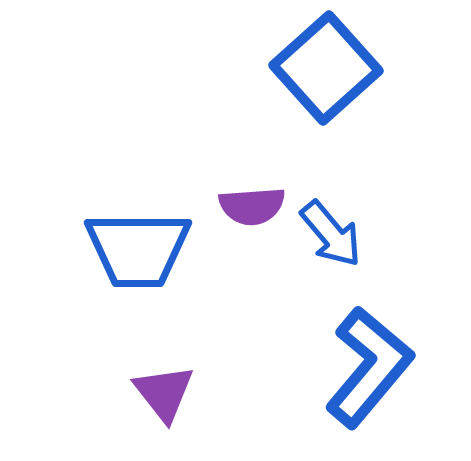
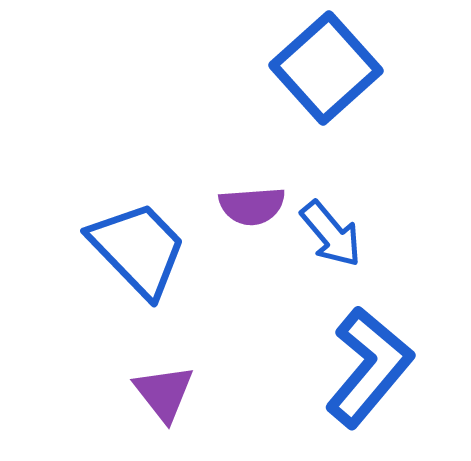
blue trapezoid: rotated 134 degrees counterclockwise
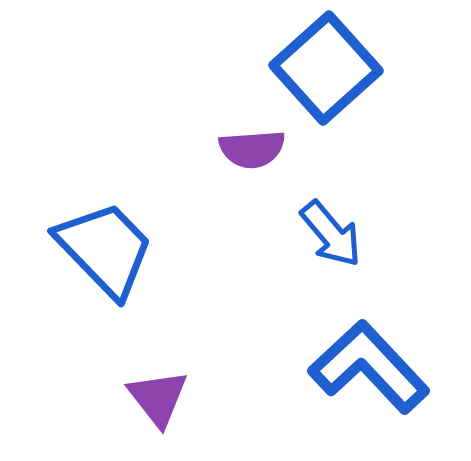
purple semicircle: moved 57 px up
blue trapezoid: moved 33 px left
blue L-shape: rotated 83 degrees counterclockwise
purple triangle: moved 6 px left, 5 px down
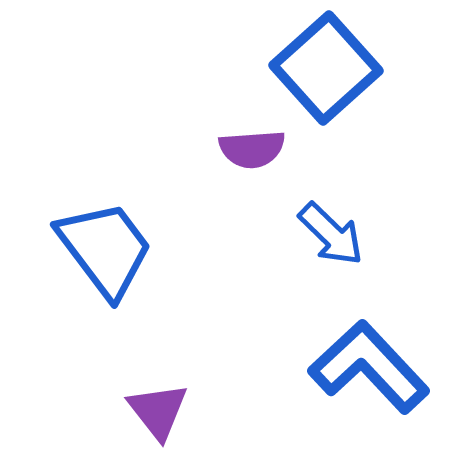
blue arrow: rotated 6 degrees counterclockwise
blue trapezoid: rotated 7 degrees clockwise
purple triangle: moved 13 px down
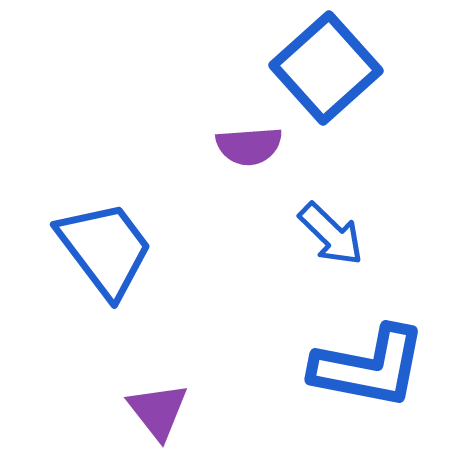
purple semicircle: moved 3 px left, 3 px up
blue L-shape: rotated 144 degrees clockwise
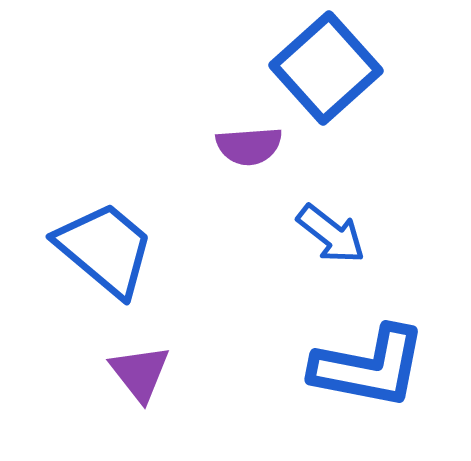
blue arrow: rotated 6 degrees counterclockwise
blue trapezoid: rotated 13 degrees counterclockwise
purple triangle: moved 18 px left, 38 px up
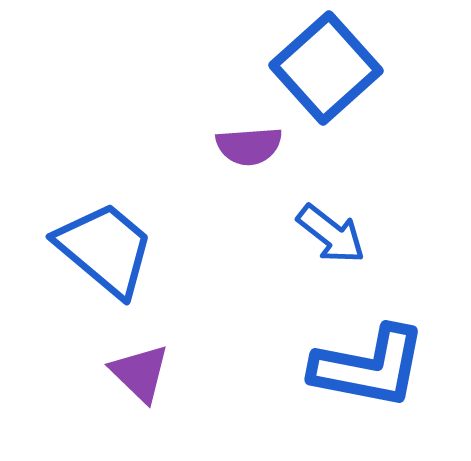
purple triangle: rotated 8 degrees counterclockwise
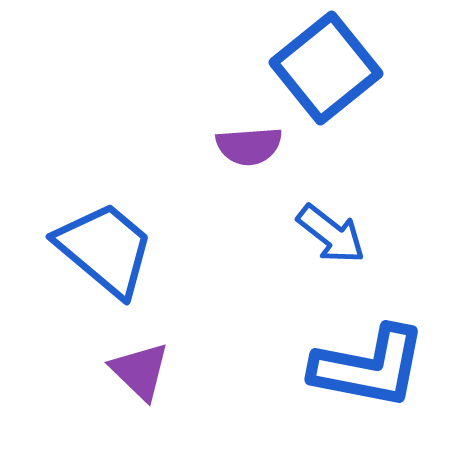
blue square: rotated 3 degrees clockwise
purple triangle: moved 2 px up
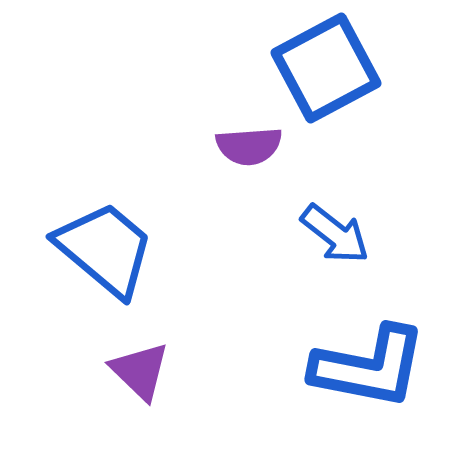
blue square: rotated 11 degrees clockwise
blue arrow: moved 4 px right
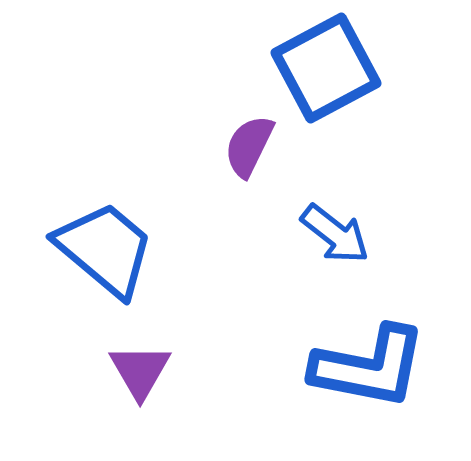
purple semicircle: rotated 120 degrees clockwise
purple triangle: rotated 16 degrees clockwise
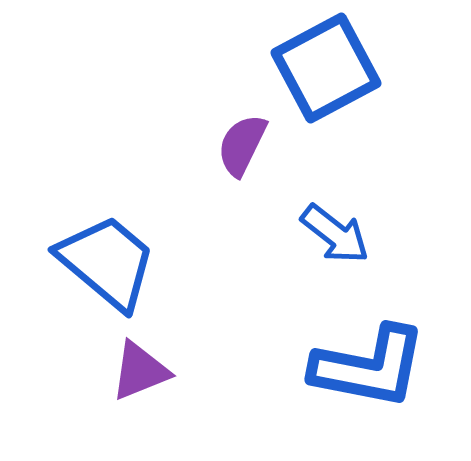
purple semicircle: moved 7 px left, 1 px up
blue trapezoid: moved 2 px right, 13 px down
purple triangle: rotated 38 degrees clockwise
